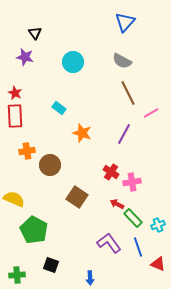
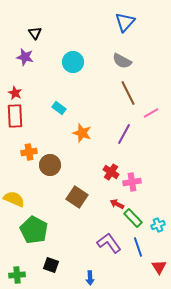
orange cross: moved 2 px right, 1 px down
red triangle: moved 1 px right, 3 px down; rotated 35 degrees clockwise
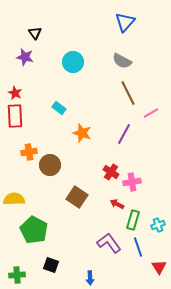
yellow semicircle: rotated 25 degrees counterclockwise
green rectangle: moved 2 px down; rotated 60 degrees clockwise
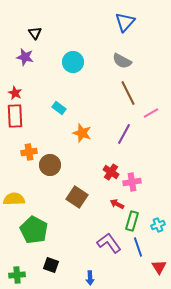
green rectangle: moved 1 px left, 1 px down
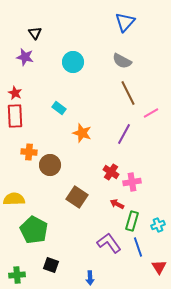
orange cross: rotated 14 degrees clockwise
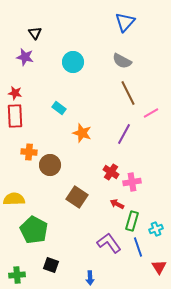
red star: rotated 16 degrees counterclockwise
cyan cross: moved 2 px left, 4 px down
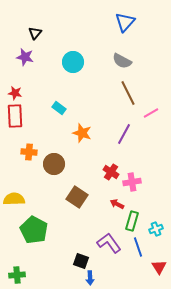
black triangle: rotated 16 degrees clockwise
brown circle: moved 4 px right, 1 px up
black square: moved 30 px right, 4 px up
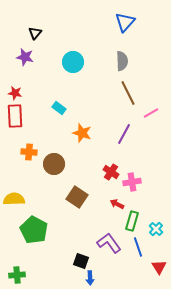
gray semicircle: rotated 120 degrees counterclockwise
cyan cross: rotated 24 degrees counterclockwise
